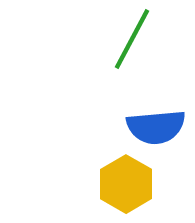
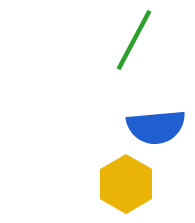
green line: moved 2 px right, 1 px down
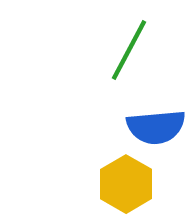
green line: moved 5 px left, 10 px down
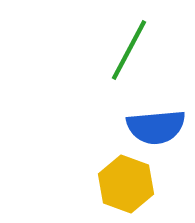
yellow hexagon: rotated 10 degrees counterclockwise
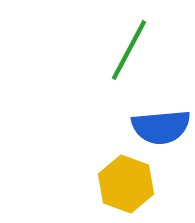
blue semicircle: moved 5 px right
